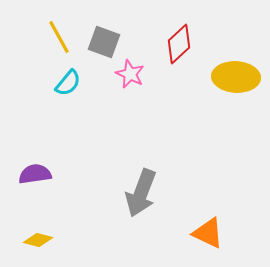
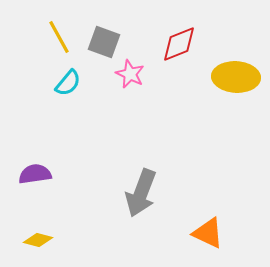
red diamond: rotated 21 degrees clockwise
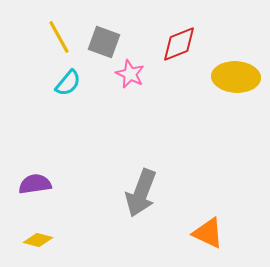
purple semicircle: moved 10 px down
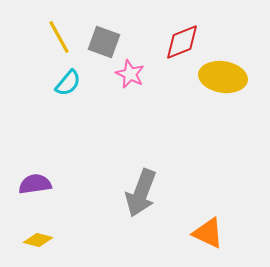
red diamond: moved 3 px right, 2 px up
yellow ellipse: moved 13 px left; rotated 6 degrees clockwise
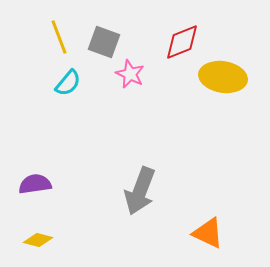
yellow line: rotated 8 degrees clockwise
gray arrow: moved 1 px left, 2 px up
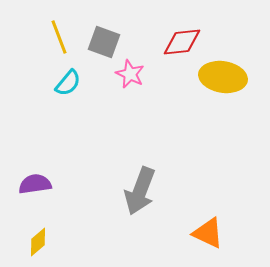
red diamond: rotated 15 degrees clockwise
yellow diamond: moved 2 px down; rotated 56 degrees counterclockwise
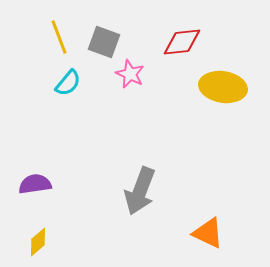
yellow ellipse: moved 10 px down
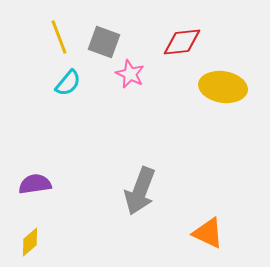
yellow diamond: moved 8 px left
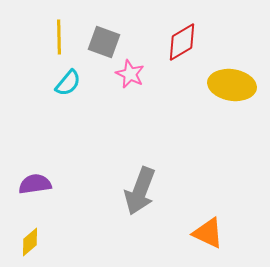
yellow line: rotated 20 degrees clockwise
red diamond: rotated 24 degrees counterclockwise
yellow ellipse: moved 9 px right, 2 px up
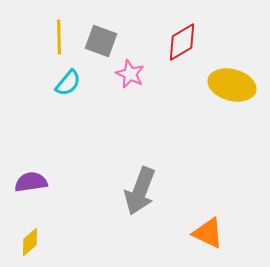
gray square: moved 3 px left, 1 px up
yellow ellipse: rotated 6 degrees clockwise
purple semicircle: moved 4 px left, 2 px up
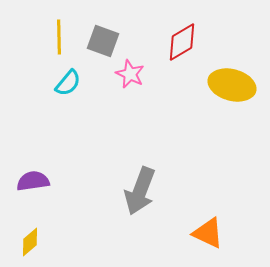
gray square: moved 2 px right
purple semicircle: moved 2 px right, 1 px up
